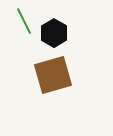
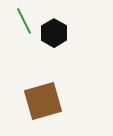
brown square: moved 10 px left, 26 px down
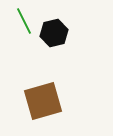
black hexagon: rotated 16 degrees clockwise
